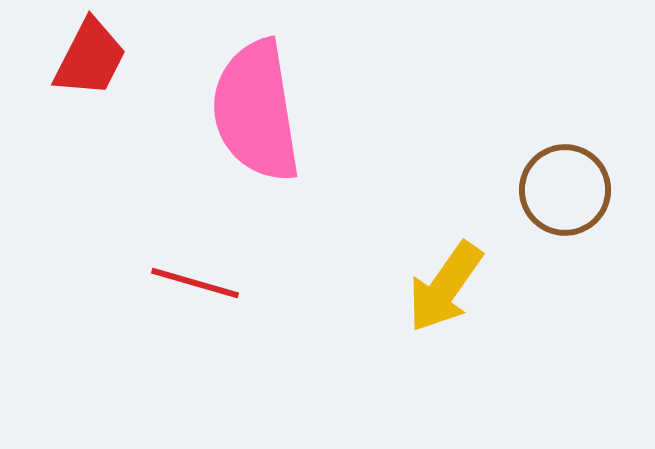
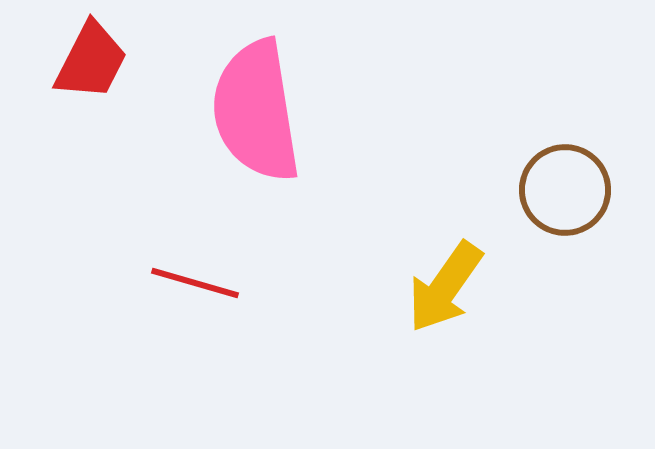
red trapezoid: moved 1 px right, 3 px down
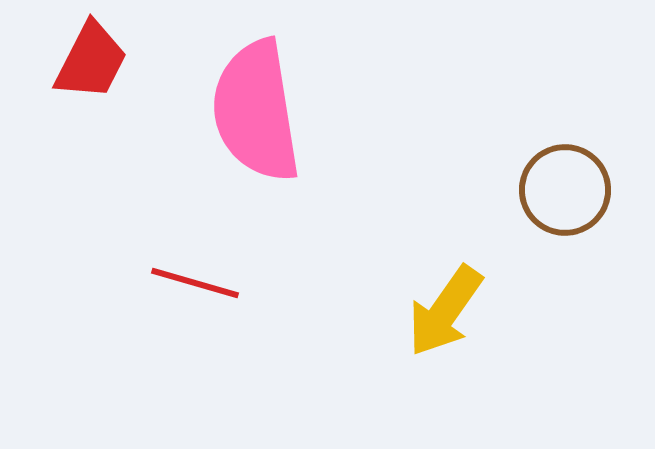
yellow arrow: moved 24 px down
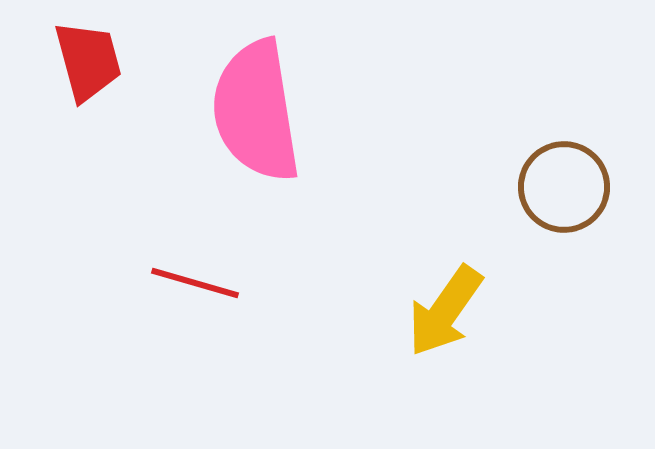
red trapezoid: moved 3 px left; rotated 42 degrees counterclockwise
brown circle: moved 1 px left, 3 px up
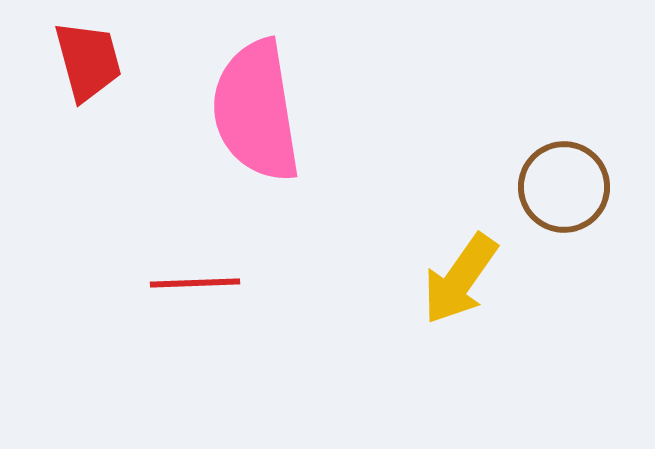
red line: rotated 18 degrees counterclockwise
yellow arrow: moved 15 px right, 32 px up
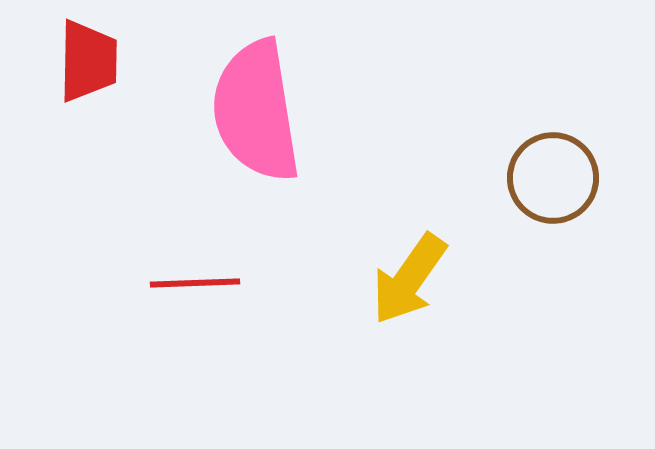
red trapezoid: rotated 16 degrees clockwise
brown circle: moved 11 px left, 9 px up
yellow arrow: moved 51 px left
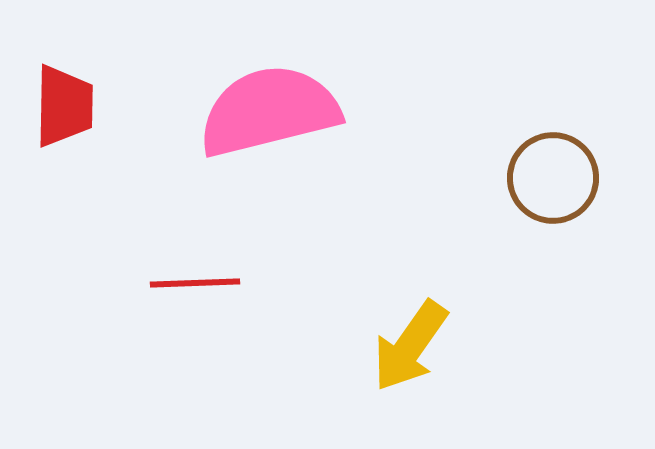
red trapezoid: moved 24 px left, 45 px down
pink semicircle: moved 13 px right; rotated 85 degrees clockwise
yellow arrow: moved 1 px right, 67 px down
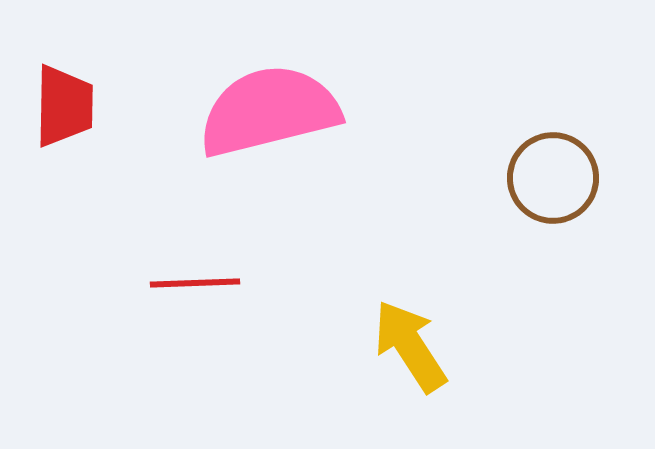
yellow arrow: rotated 112 degrees clockwise
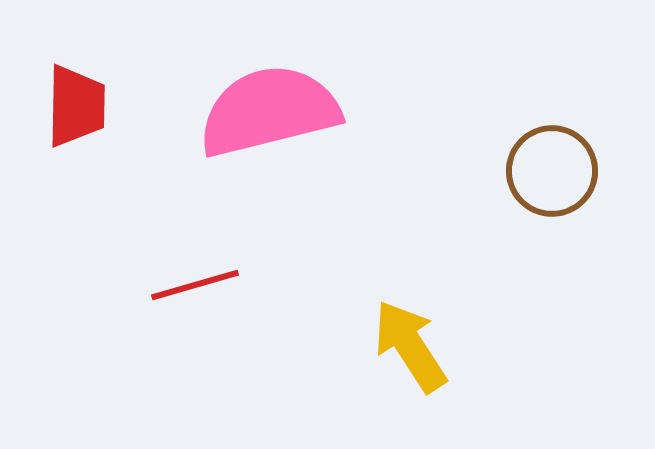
red trapezoid: moved 12 px right
brown circle: moved 1 px left, 7 px up
red line: moved 2 px down; rotated 14 degrees counterclockwise
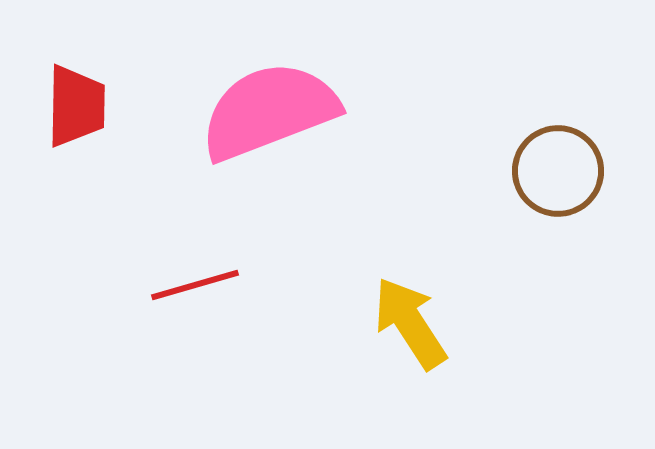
pink semicircle: rotated 7 degrees counterclockwise
brown circle: moved 6 px right
yellow arrow: moved 23 px up
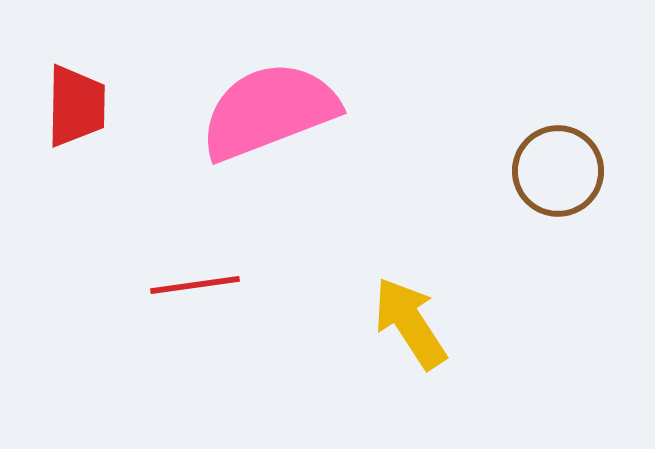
red line: rotated 8 degrees clockwise
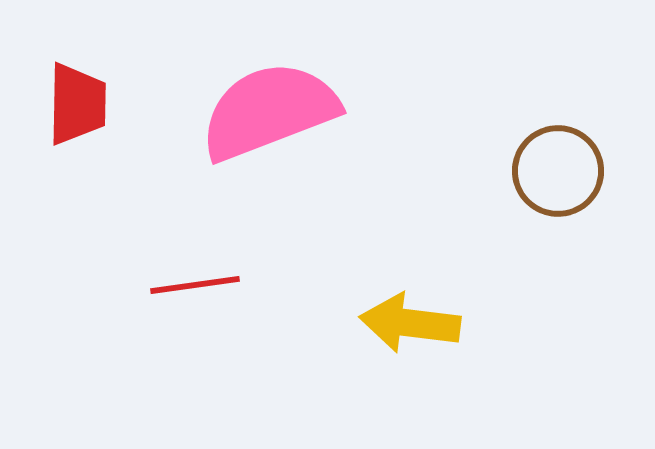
red trapezoid: moved 1 px right, 2 px up
yellow arrow: rotated 50 degrees counterclockwise
